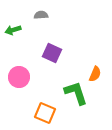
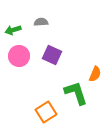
gray semicircle: moved 7 px down
purple square: moved 2 px down
pink circle: moved 21 px up
orange square: moved 1 px right, 1 px up; rotated 35 degrees clockwise
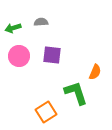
green arrow: moved 2 px up
purple square: rotated 18 degrees counterclockwise
orange semicircle: moved 2 px up
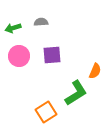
purple square: rotated 12 degrees counterclockwise
orange semicircle: moved 1 px up
green L-shape: rotated 76 degrees clockwise
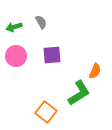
gray semicircle: rotated 64 degrees clockwise
green arrow: moved 1 px right, 1 px up
pink circle: moved 3 px left
green L-shape: moved 3 px right
orange square: rotated 20 degrees counterclockwise
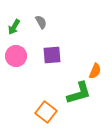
green arrow: rotated 42 degrees counterclockwise
green L-shape: rotated 16 degrees clockwise
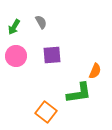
green L-shape: rotated 8 degrees clockwise
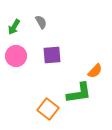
orange semicircle: rotated 21 degrees clockwise
orange square: moved 2 px right, 3 px up
